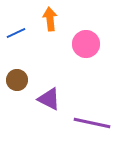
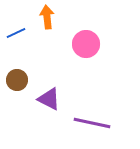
orange arrow: moved 3 px left, 2 px up
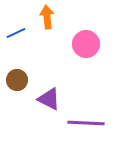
purple line: moved 6 px left; rotated 9 degrees counterclockwise
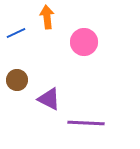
pink circle: moved 2 px left, 2 px up
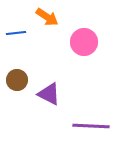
orange arrow: rotated 130 degrees clockwise
blue line: rotated 18 degrees clockwise
purple triangle: moved 5 px up
purple line: moved 5 px right, 3 px down
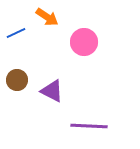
blue line: rotated 18 degrees counterclockwise
purple triangle: moved 3 px right, 3 px up
purple line: moved 2 px left
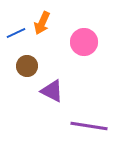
orange arrow: moved 5 px left, 6 px down; rotated 80 degrees clockwise
brown circle: moved 10 px right, 14 px up
purple line: rotated 6 degrees clockwise
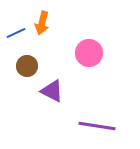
orange arrow: rotated 10 degrees counterclockwise
pink circle: moved 5 px right, 11 px down
purple line: moved 8 px right
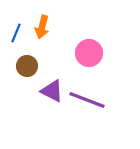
orange arrow: moved 4 px down
blue line: rotated 42 degrees counterclockwise
purple line: moved 10 px left, 26 px up; rotated 12 degrees clockwise
